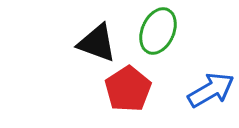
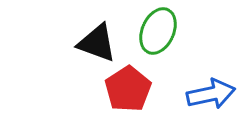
blue arrow: moved 4 px down; rotated 18 degrees clockwise
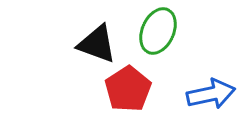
black triangle: moved 1 px down
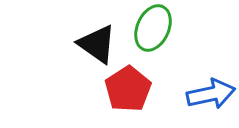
green ellipse: moved 5 px left, 3 px up
black triangle: rotated 15 degrees clockwise
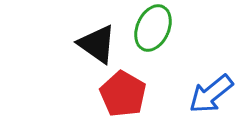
red pentagon: moved 5 px left, 5 px down; rotated 9 degrees counterclockwise
blue arrow: rotated 153 degrees clockwise
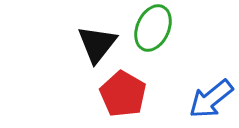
black triangle: rotated 33 degrees clockwise
blue arrow: moved 5 px down
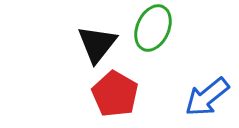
red pentagon: moved 8 px left
blue arrow: moved 4 px left, 2 px up
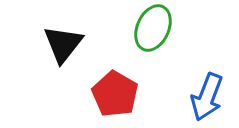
black triangle: moved 34 px left
blue arrow: rotated 30 degrees counterclockwise
